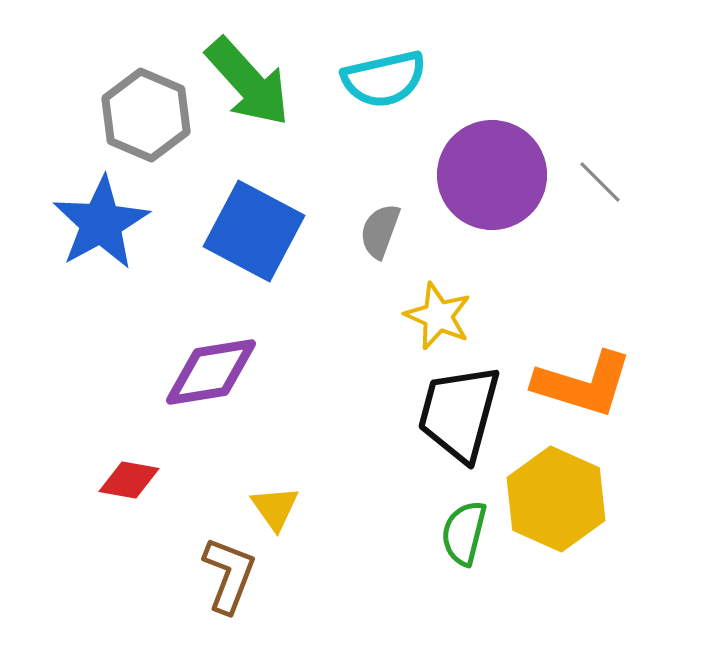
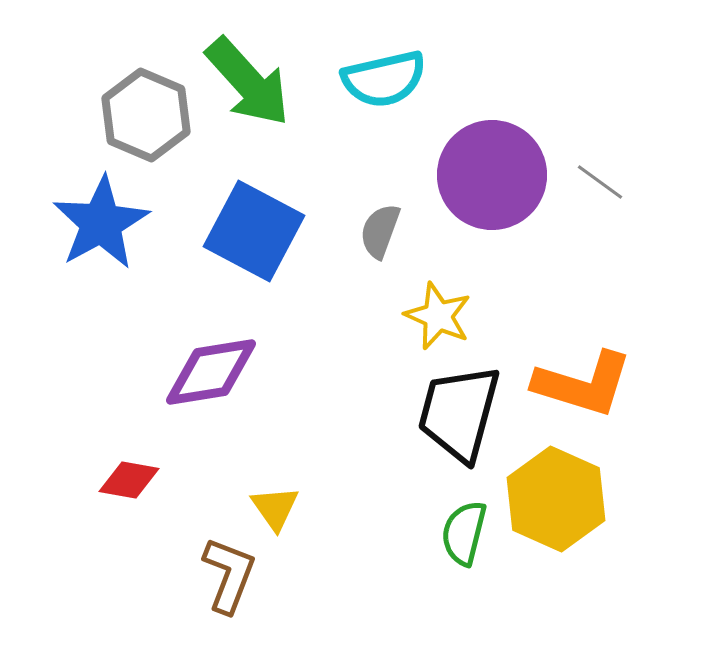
gray line: rotated 9 degrees counterclockwise
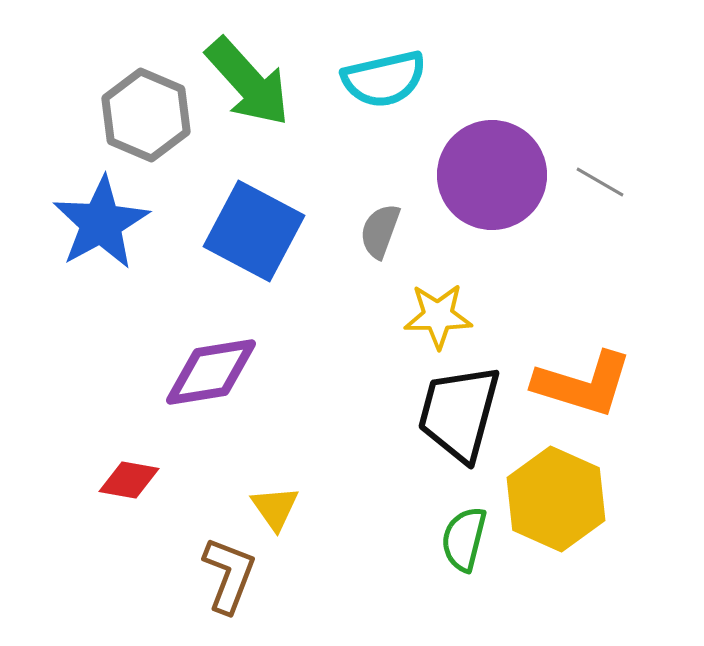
gray line: rotated 6 degrees counterclockwise
yellow star: rotated 24 degrees counterclockwise
green semicircle: moved 6 px down
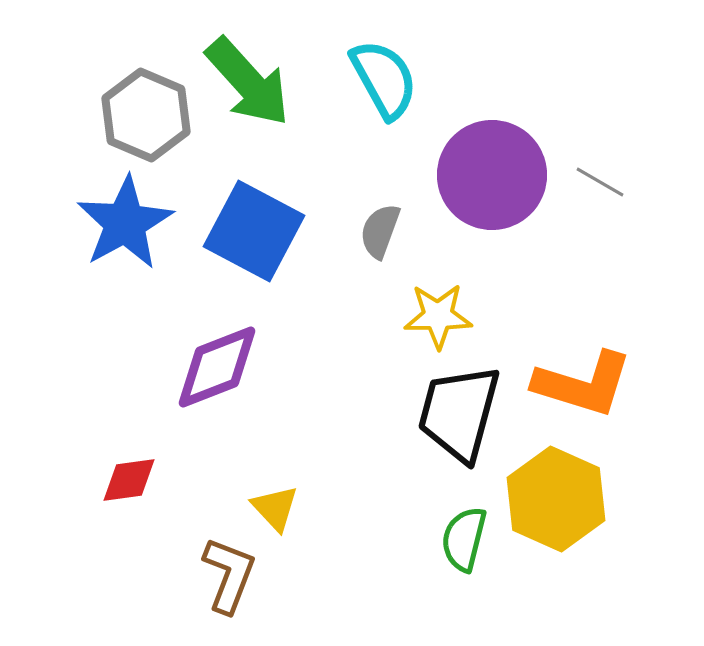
cyan semicircle: rotated 106 degrees counterclockwise
blue star: moved 24 px right
purple diamond: moved 6 px right, 5 px up; rotated 12 degrees counterclockwise
red diamond: rotated 18 degrees counterclockwise
yellow triangle: rotated 8 degrees counterclockwise
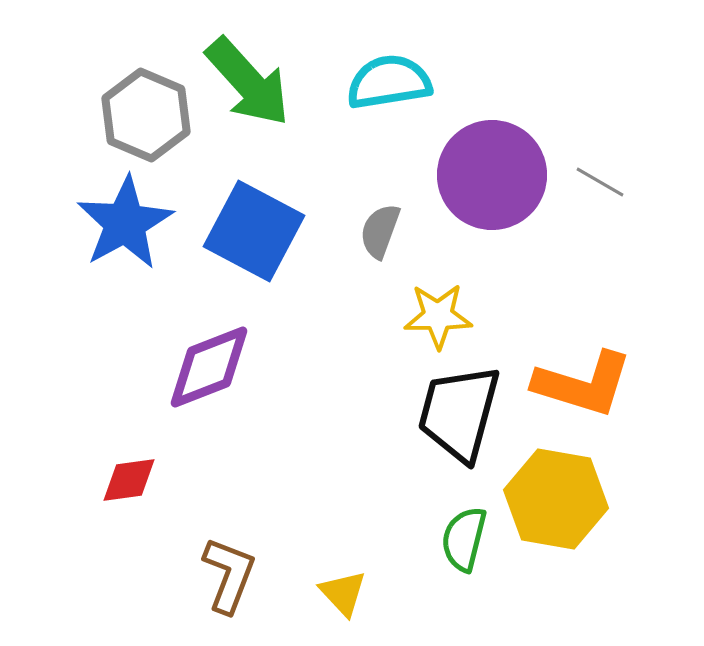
cyan semicircle: moved 5 px right, 3 px down; rotated 70 degrees counterclockwise
purple diamond: moved 8 px left
yellow hexagon: rotated 14 degrees counterclockwise
yellow triangle: moved 68 px right, 85 px down
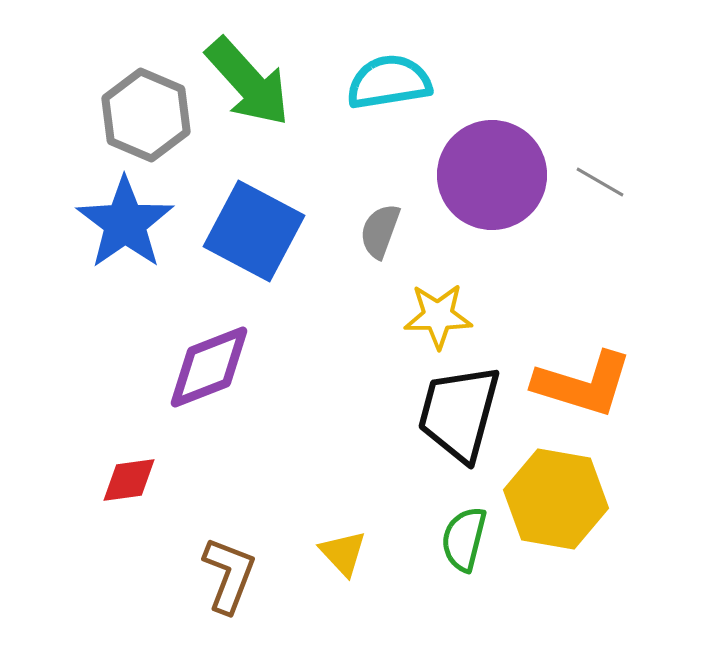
blue star: rotated 6 degrees counterclockwise
yellow triangle: moved 40 px up
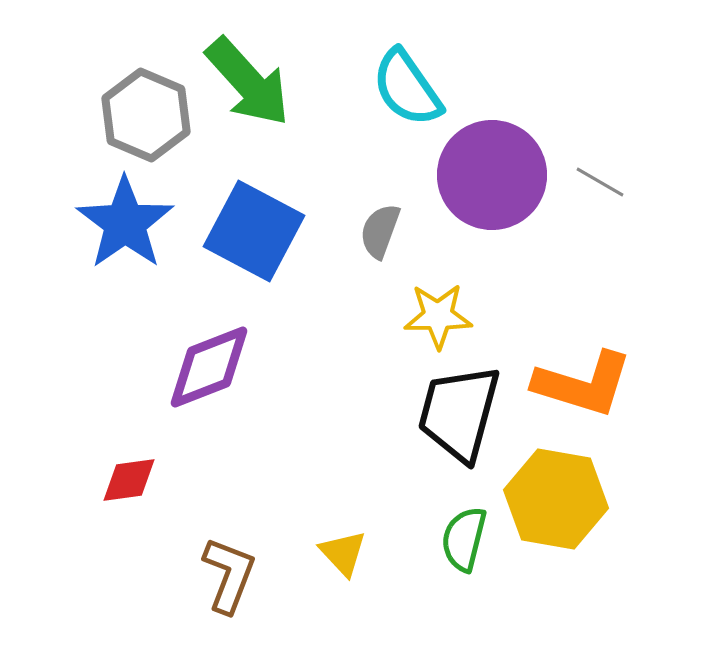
cyan semicircle: moved 18 px right, 6 px down; rotated 116 degrees counterclockwise
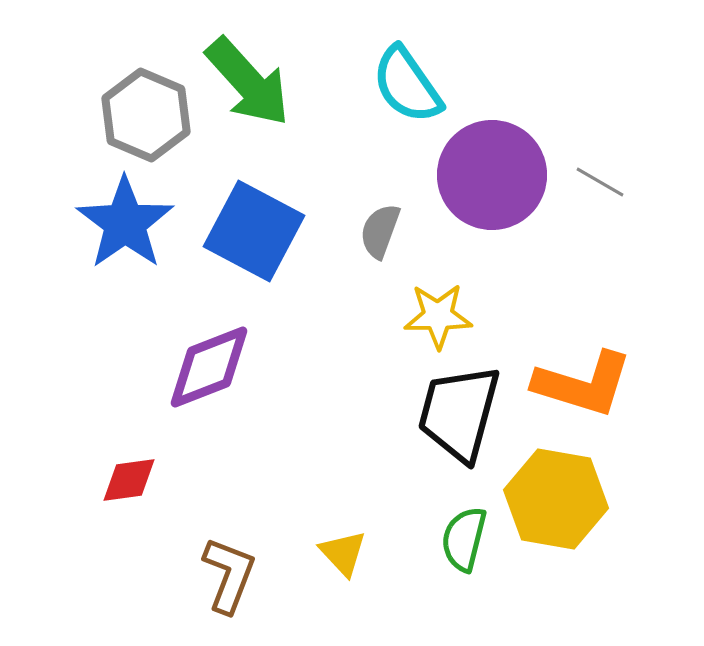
cyan semicircle: moved 3 px up
